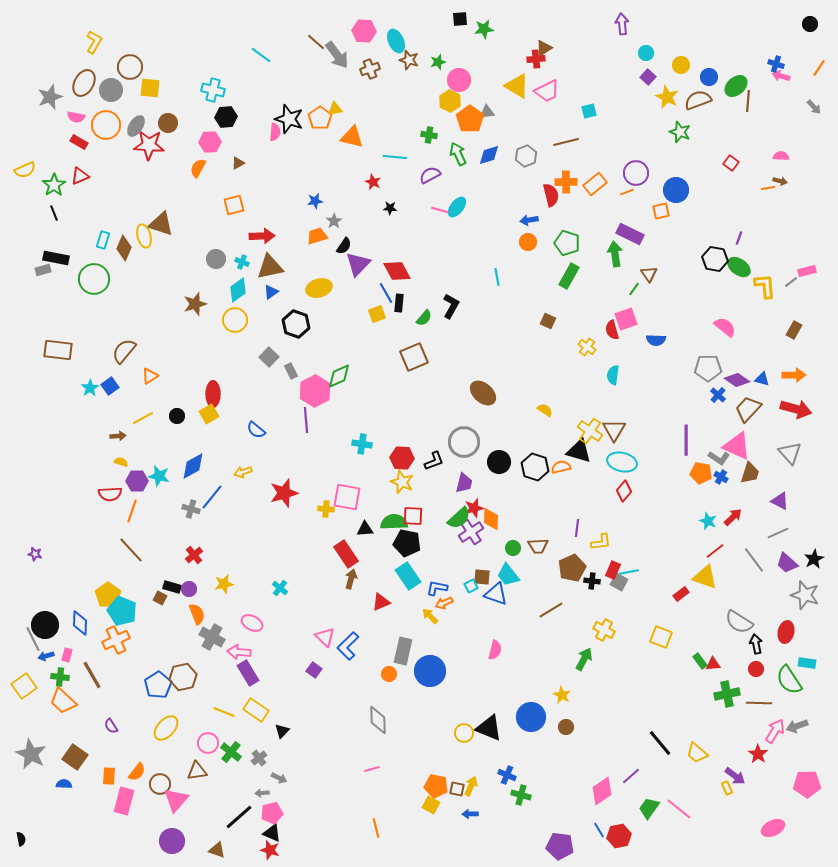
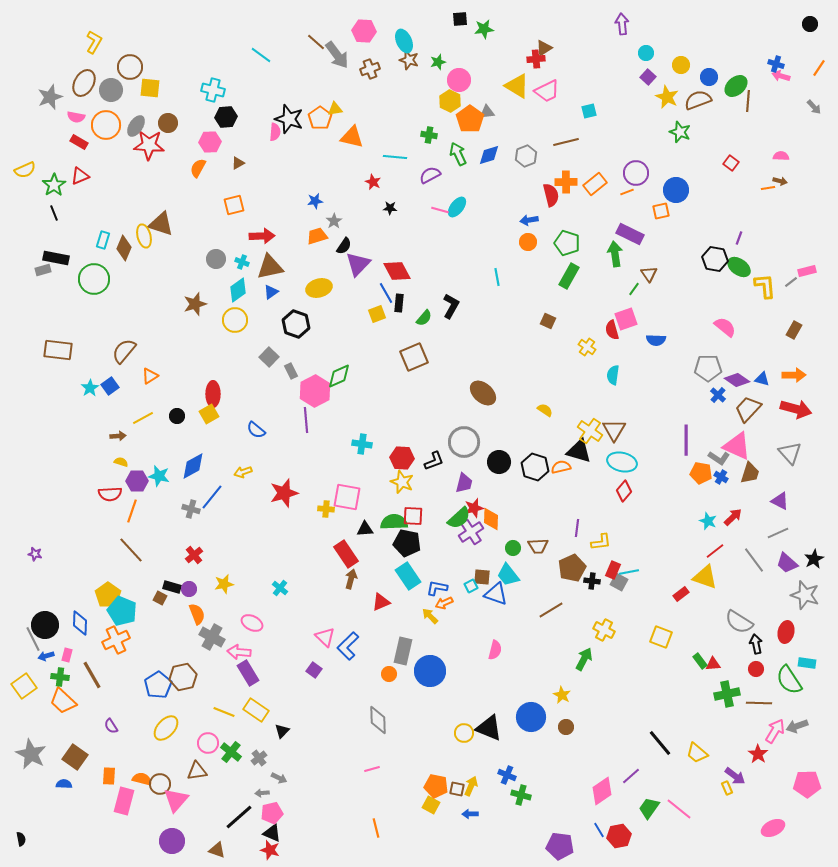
cyan ellipse at (396, 41): moved 8 px right
orange semicircle at (137, 772): moved 5 px right, 7 px down; rotated 114 degrees counterclockwise
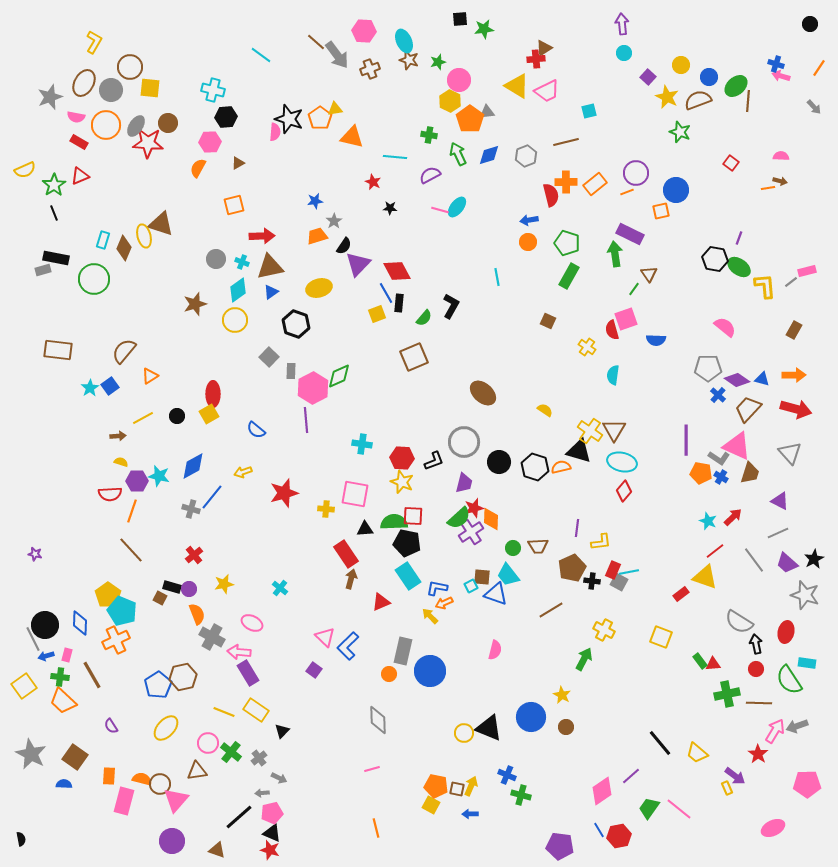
cyan circle at (646, 53): moved 22 px left
red star at (149, 145): moved 1 px left, 2 px up
gray rectangle at (291, 371): rotated 28 degrees clockwise
pink hexagon at (315, 391): moved 2 px left, 3 px up
pink square at (347, 497): moved 8 px right, 3 px up
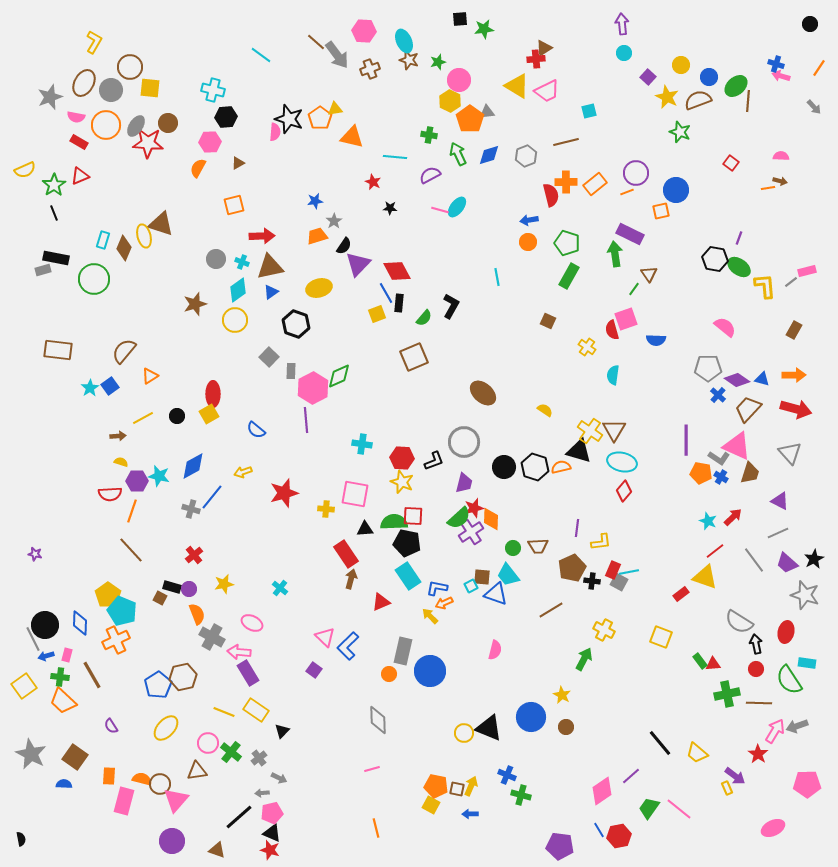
black circle at (499, 462): moved 5 px right, 5 px down
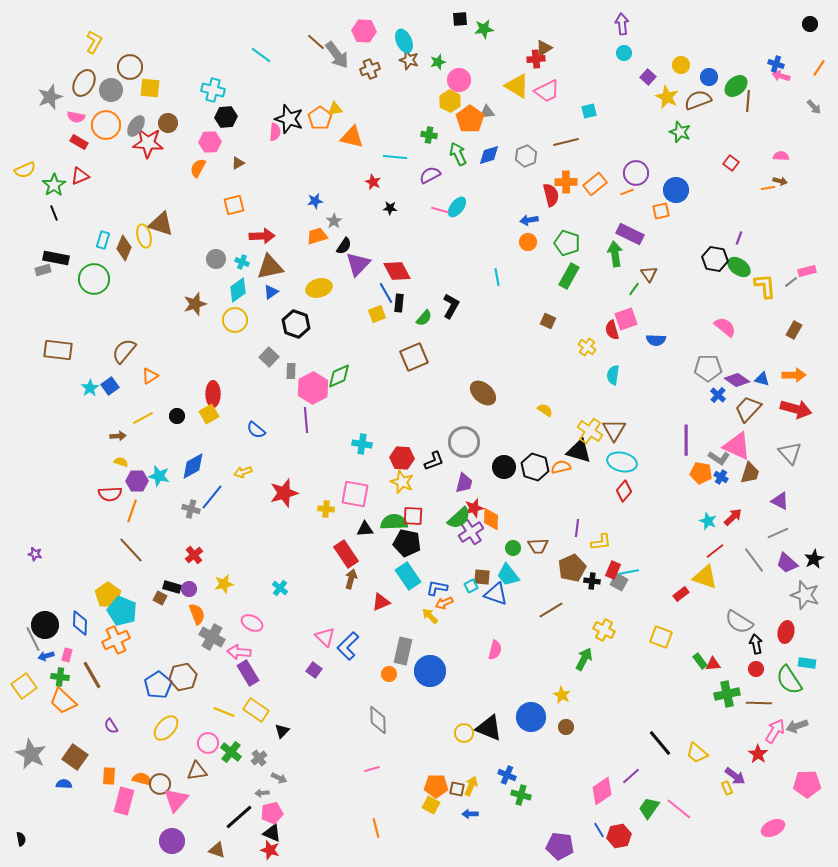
orange pentagon at (436, 786): rotated 10 degrees counterclockwise
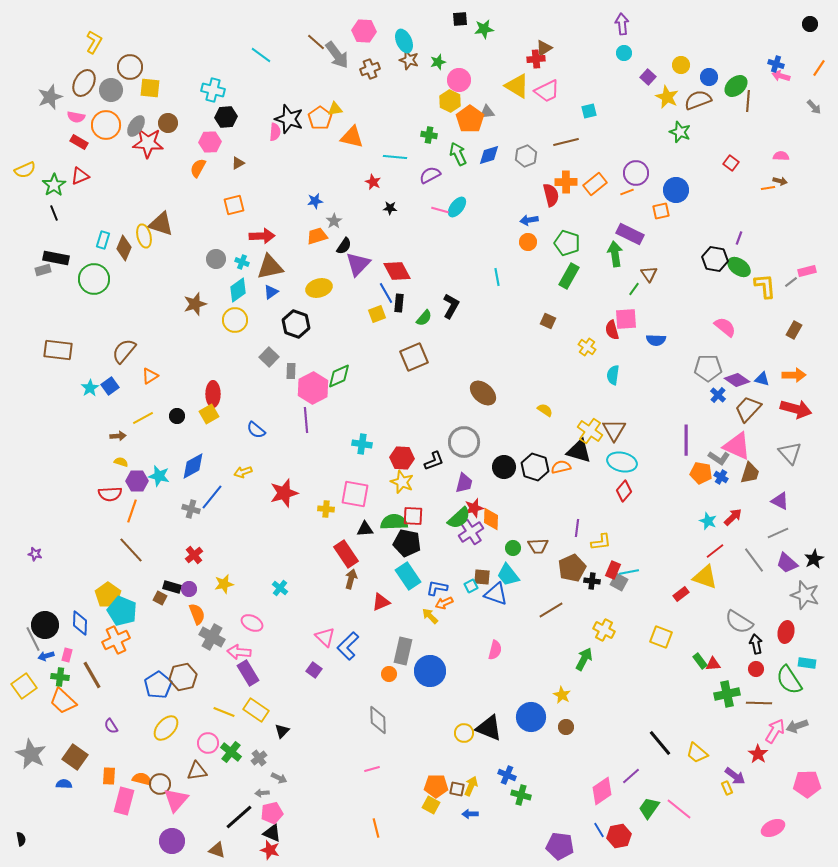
pink square at (626, 319): rotated 15 degrees clockwise
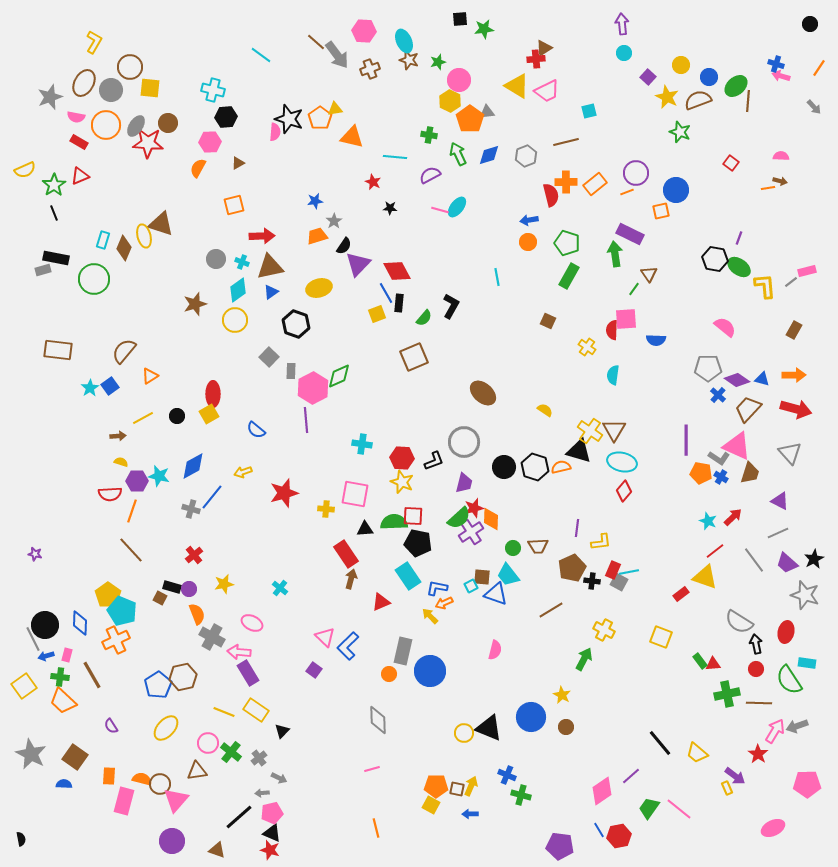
red semicircle at (612, 330): rotated 18 degrees clockwise
black pentagon at (407, 543): moved 11 px right
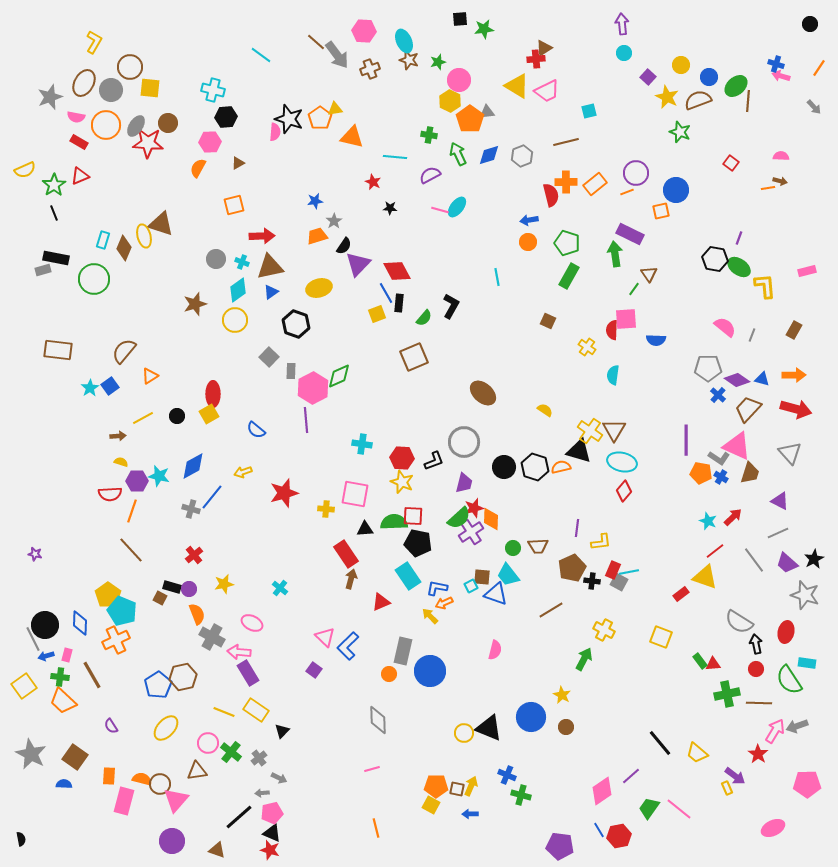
gray hexagon at (526, 156): moved 4 px left
gray line at (791, 282): moved 39 px left, 53 px down; rotated 32 degrees counterclockwise
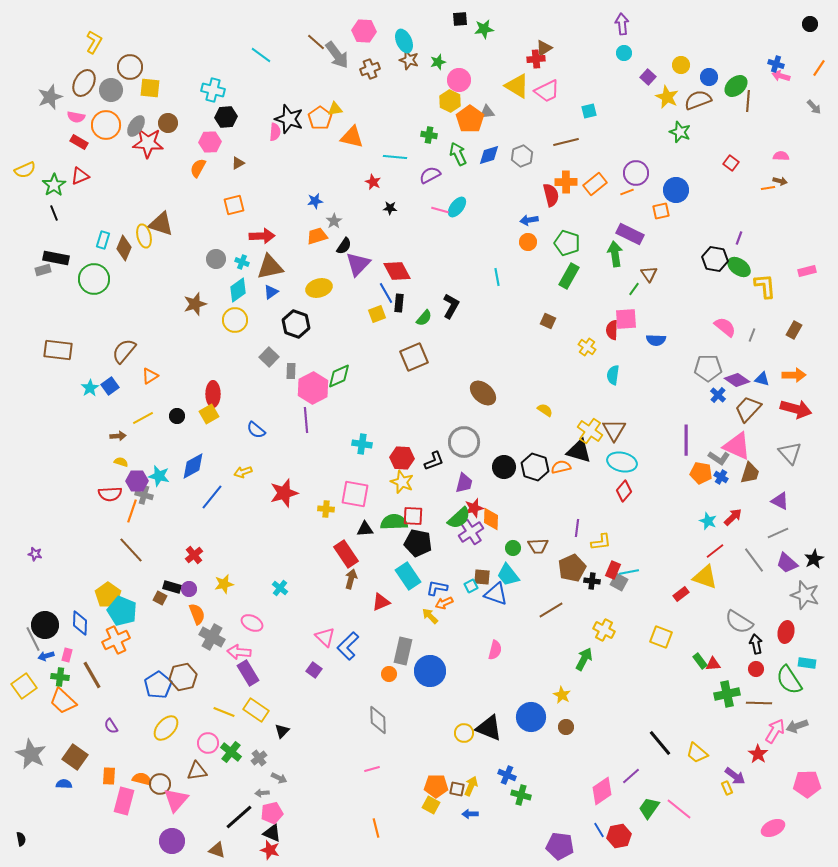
gray cross at (191, 509): moved 47 px left, 14 px up
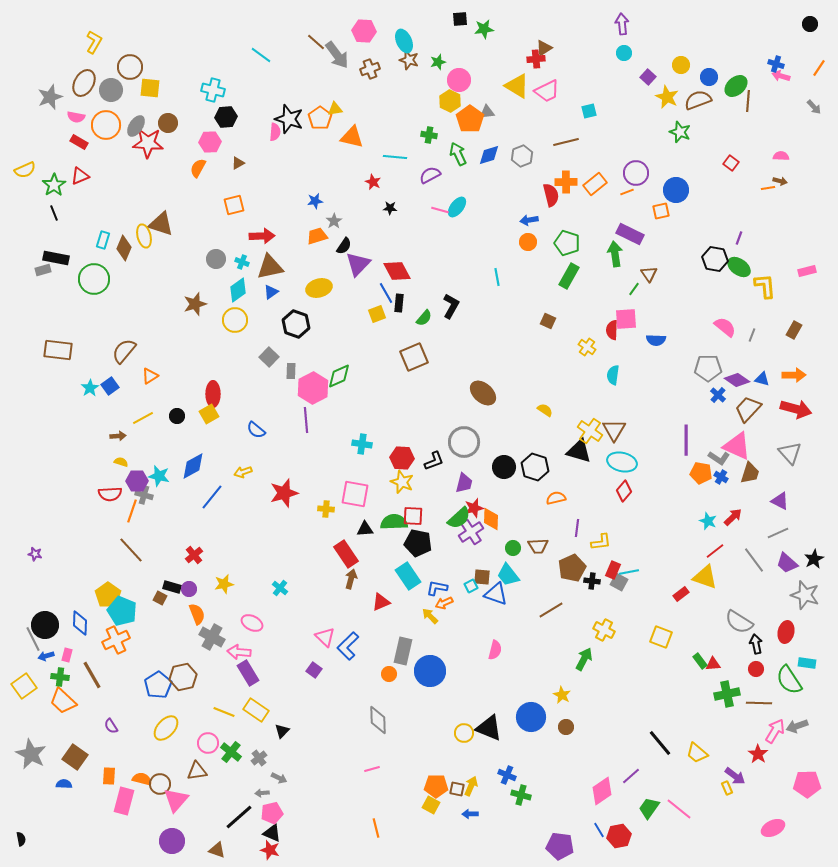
orange semicircle at (561, 467): moved 5 px left, 31 px down
